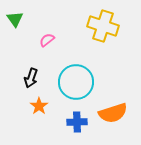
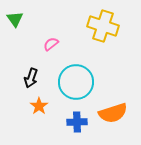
pink semicircle: moved 4 px right, 4 px down
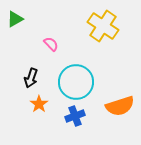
green triangle: rotated 36 degrees clockwise
yellow cross: rotated 16 degrees clockwise
pink semicircle: rotated 84 degrees clockwise
orange star: moved 2 px up
orange semicircle: moved 7 px right, 7 px up
blue cross: moved 2 px left, 6 px up; rotated 18 degrees counterclockwise
